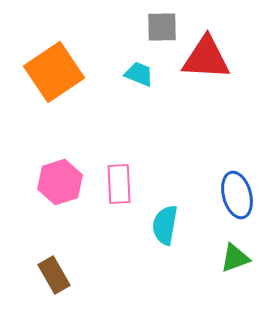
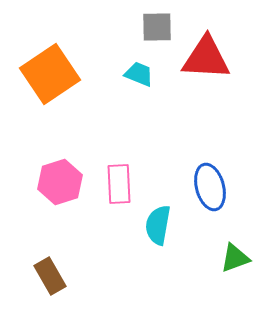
gray square: moved 5 px left
orange square: moved 4 px left, 2 px down
blue ellipse: moved 27 px left, 8 px up
cyan semicircle: moved 7 px left
brown rectangle: moved 4 px left, 1 px down
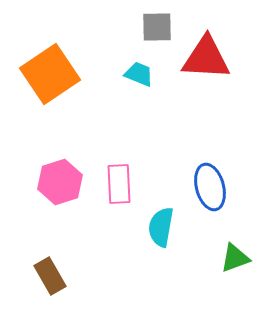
cyan semicircle: moved 3 px right, 2 px down
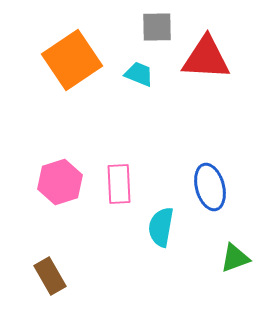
orange square: moved 22 px right, 14 px up
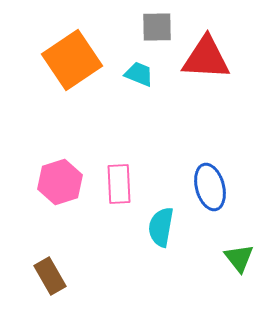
green triangle: moved 4 px right; rotated 48 degrees counterclockwise
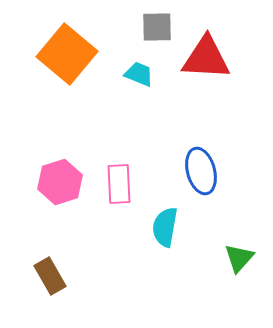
orange square: moved 5 px left, 6 px up; rotated 16 degrees counterclockwise
blue ellipse: moved 9 px left, 16 px up
cyan semicircle: moved 4 px right
green triangle: rotated 20 degrees clockwise
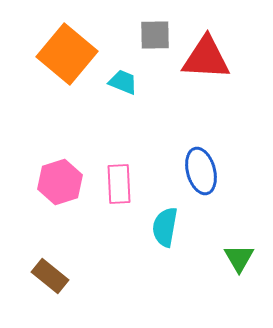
gray square: moved 2 px left, 8 px down
cyan trapezoid: moved 16 px left, 8 px down
green triangle: rotated 12 degrees counterclockwise
brown rectangle: rotated 21 degrees counterclockwise
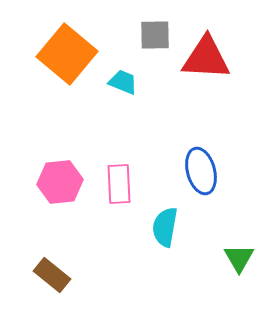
pink hexagon: rotated 12 degrees clockwise
brown rectangle: moved 2 px right, 1 px up
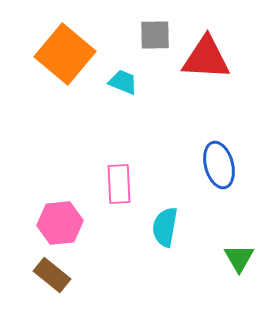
orange square: moved 2 px left
blue ellipse: moved 18 px right, 6 px up
pink hexagon: moved 41 px down
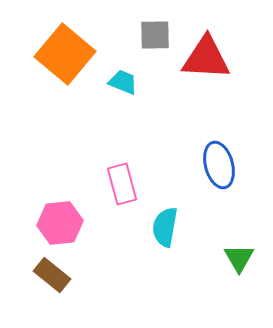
pink rectangle: moved 3 px right; rotated 12 degrees counterclockwise
